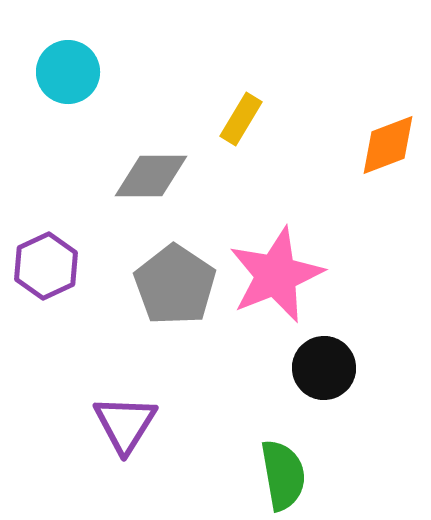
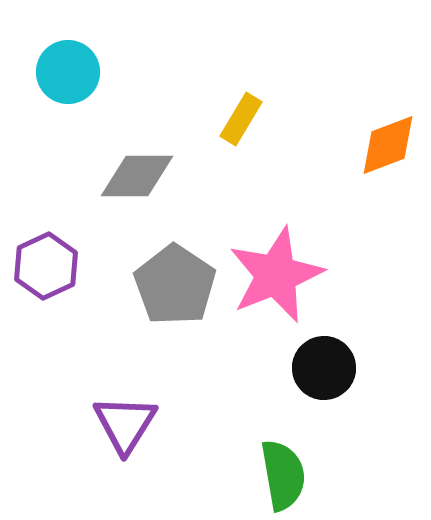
gray diamond: moved 14 px left
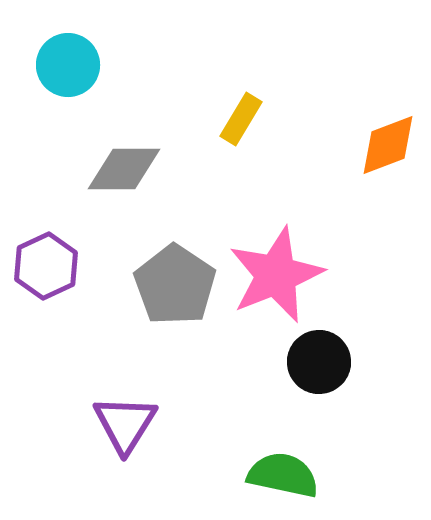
cyan circle: moved 7 px up
gray diamond: moved 13 px left, 7 px up
black circle: moved 5 px left, 6 px up
green semicircle: rotated 68 degrees counterclockwise
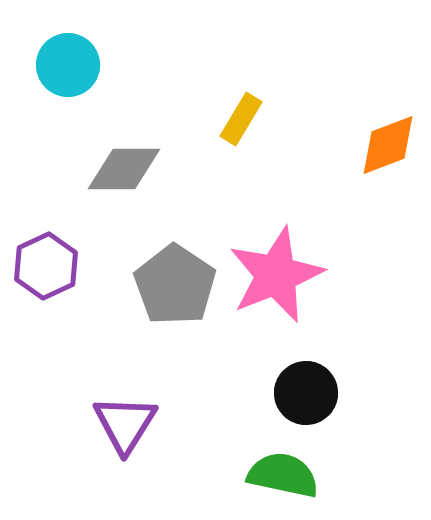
black circle: moved 13 px left, 31 px down
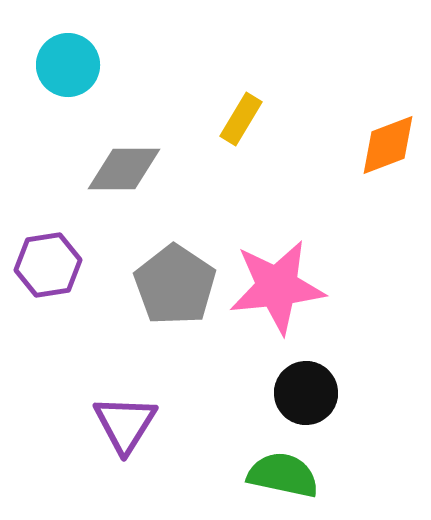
purple hexagon: moved 2 px right, 1 px up; rotated 16 degrees clockwise
pink star: moved 1 px right, 12 px down; rotated 16 degrees clockwise
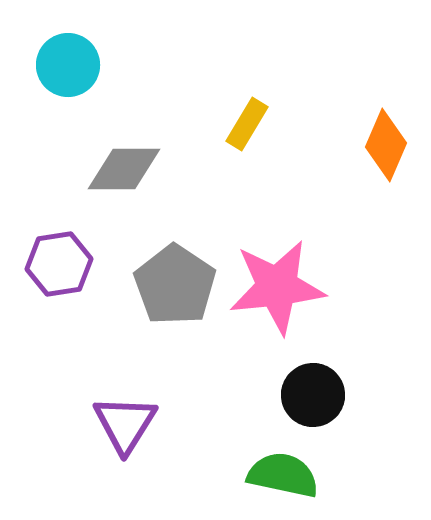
yellow rectangle: moved 6 px right, 5 px down
orange diamond: moved 2 px left; rotated 46 degrees counterclockwise
purple hexagon: moved 11 px right, 1 px up
black circle: moved 7 px right, 2 px down
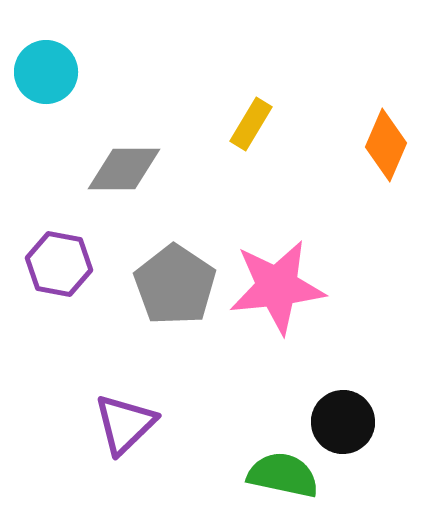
cyan circle: moved 22 px left, 7 px down
yellow rectangle: moved 4 px right
purple hexagon: rotated 20 degrees clockwise
black circle: moved 30 px right, 27 px down
purple triangle: rotated 14 degrees clockwise
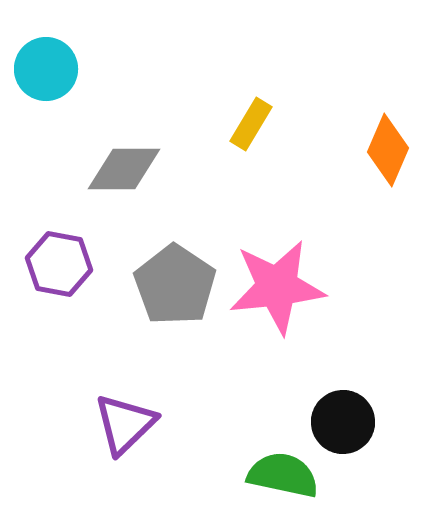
cyan circle: moved 3 px up
orange diamond: moved 2 px right, 5 px down
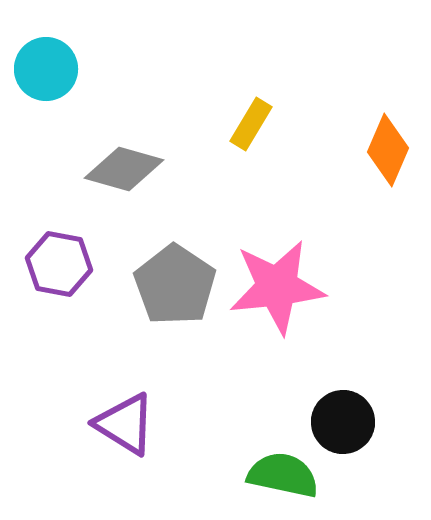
gray diamond: rotated 16 degrees clockwise
purple triangle: rotated 44 degrees counterclockwise
